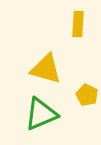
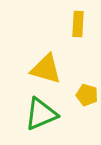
yellow pentagon: rotated 10 degrees counterclockwise
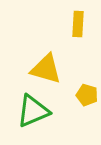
green triangle: moved 8 px left, 3 px up
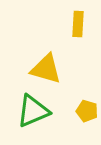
yellow pentagon: moved 16 px down
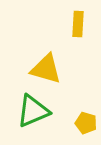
yellow pentagon: moved 1 px left, 12 px down
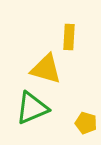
yellow rectangle: moved 9 px left, 13 px down
green triangle: moved 1 px left, 3 px up
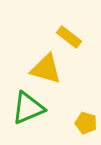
yellow rectangle: rotated 55 degrees counterclockwise
green triangle: moved 4 px left
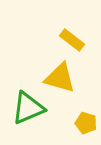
yellow rectangle: moved 3 px right, 3 px down
yellow triangle: moved 14 px right, 9 px down
